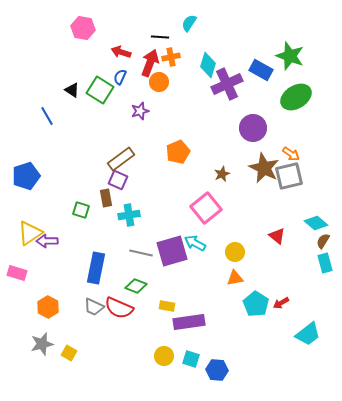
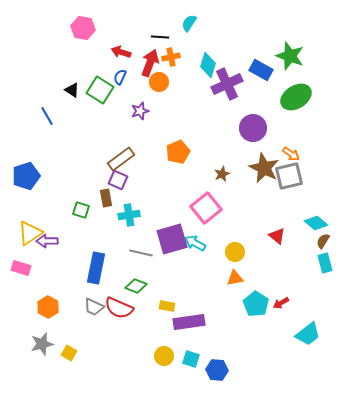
purple square at (172, 251): moved 12 px up
pink rectangle at (17, 273): moved 4 px right, 5 px up
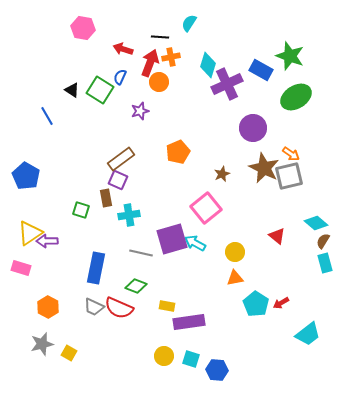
red arrow at (121, 52): moved 2 px right, 3 px up
blue pentagon at (26, 176): rotated 24 degrees counterclockwise
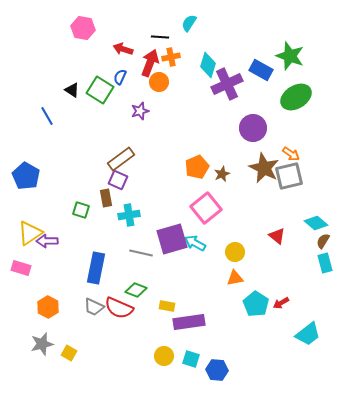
orange pentagon at (178, 152): moved 19 px right, 15 px down
green diamond at (136, 286): moved 4 px down
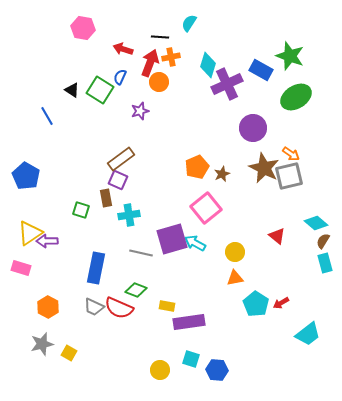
yellow circle at (164, 356): moved 4 px left, 14 px down
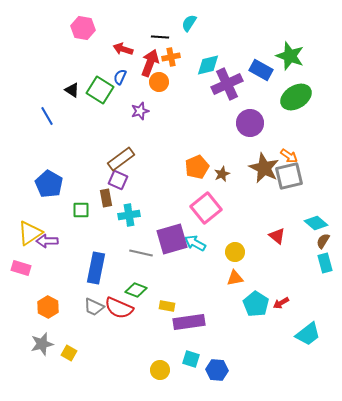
cyan diamond at (208, 65): rotated 60 degrees clockwise
purple circle at (253, 128): moved 3 px left, 5 px up
orange arrow at (291, 154): moved 2 px left, 2 px down
blue pentagon at (26, 176): moved 23 px right, 8 px down
green square at (81, 210): rotated 18 degrees counterclockwise
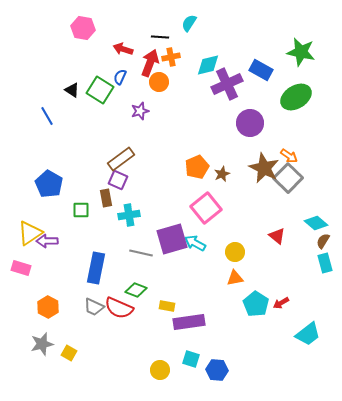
green star at (290, 56): moved 11 px right, 4 px up; rotated 8 degrees counterclockwise
gray square at (289, 176): moved 1 px left, 2 px down; rotated 32 degrees counterclockwise
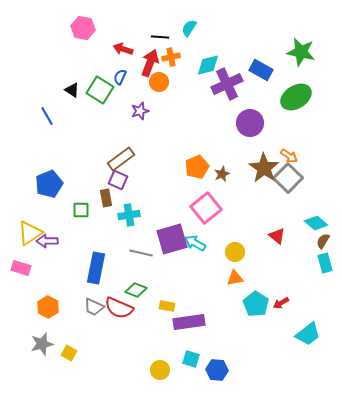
cyan semicircle at (189, 23): moved 5 px down
brown star at (264, 168): rotated 8 degrees clockwise
blue pentagon at (49, 184): rotated 20 degrees clockwise
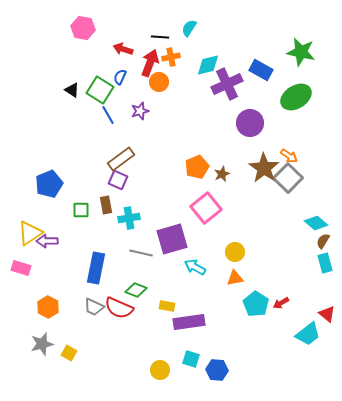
blue line at (47, 116): moved 61 px right, 1 px up
brown rectangle at (106, 198): moved 7 px down
cyan cross at (129, 215): moved 3 px down
red triangle at (277, 236): moved 50 px right, 78 px down
cyan arrow at (195, 243): moved 24 px down
